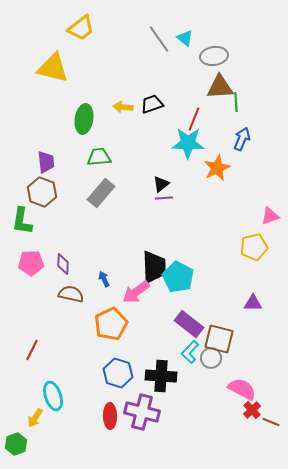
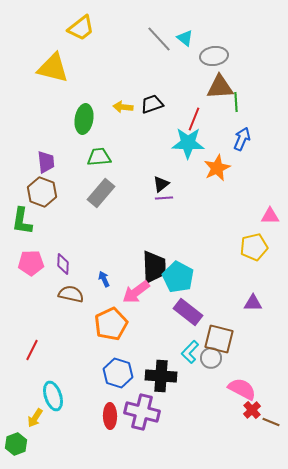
gray line at (159, 39): rotated 8 degrees counterclockwise
pink triangle at (270, 216): rotated 18 degrees clockwise
purple rectangle at (189, 324): moved 1 px left, 12 px up
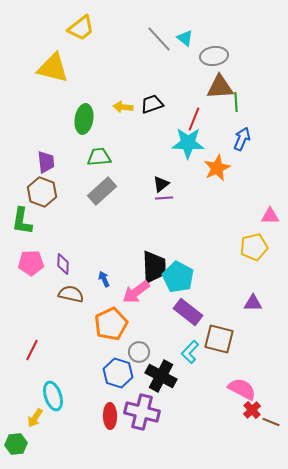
gray rectangle at (101, 193): moved 1 px right, 2 px up; rotated 8 degrees clockwise
gray circle at (211, 358): moved 72 px left, 6 px up
black cross at (161, 376): rotated 24 degrees clockwise
green hexagon at (16, 444): rotated 15 degrees clockwise
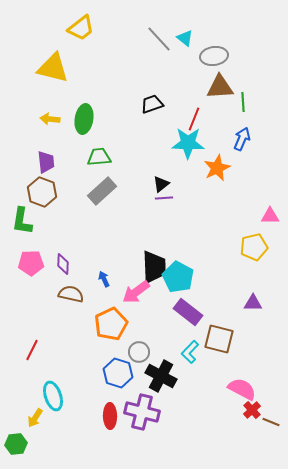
green line at (236, 102): moved 7 px right
yellow arrow at (123, 107): moved 73 px left, 12 px down
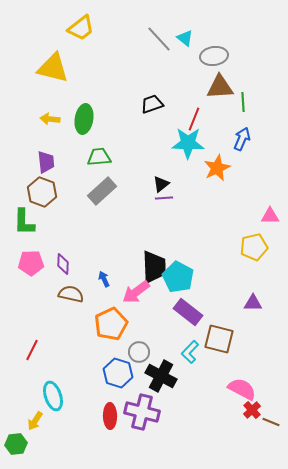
green L-shape at (22, 221): moved 2 px right, 1 px down; rotated 8 degrees counterclockwise
yellow arrow at (35, 418): moved 3 px down
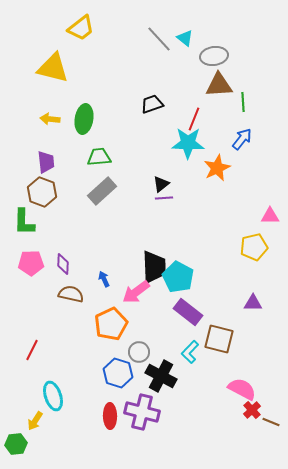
brown triangle at (220, 87): moved 1 px left, 2 px up
blue arrow at (242, 139): rotated 15 degrees clockwise
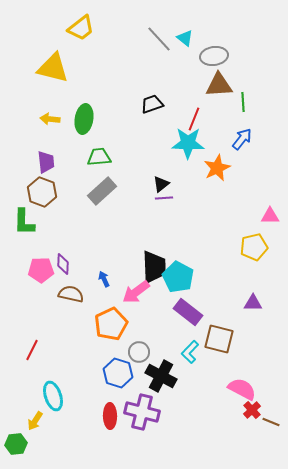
pink pentagon at (31, 263): moved 10 px right, 7 px down
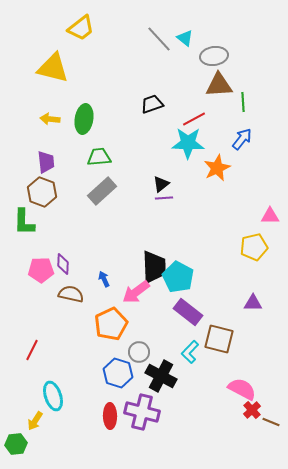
red line at (194, 119): rotated 40 degrees clockwise
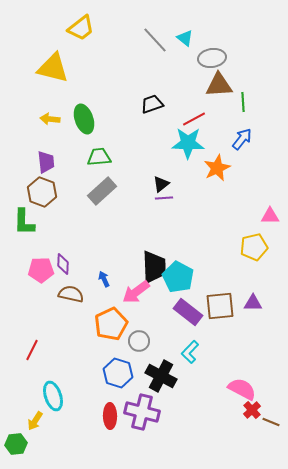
gray line at (159, 39): moved 4 px left, 1 px down
gray ellipse at (214, 56): moved 2 px left, 2 px down
green ellipse at (84, 119): rotated 28 degrees counterclockwise
brown square at (219, 339): moved 1 px right, 33 px up; rotated 20 degrees counterclockwise
gray circle at (139, 352): moved 11 px up
